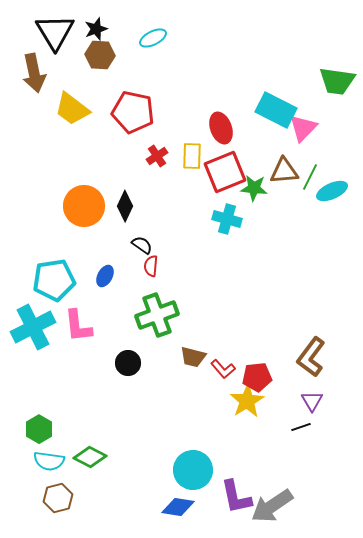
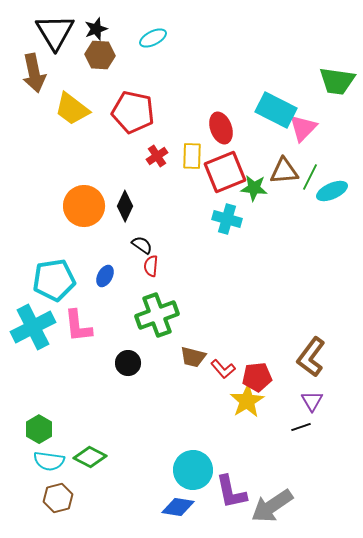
purple L-shape at (236, 497): moved 5 px left, 5 px up
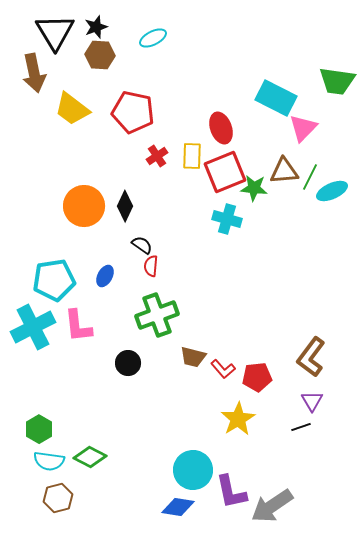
black star at (96, 29): moved 2 px up
cyan rectangle at (276, 110): moved 12 px up
yellow star at (247, 401): moved 9 px left, 18 px down
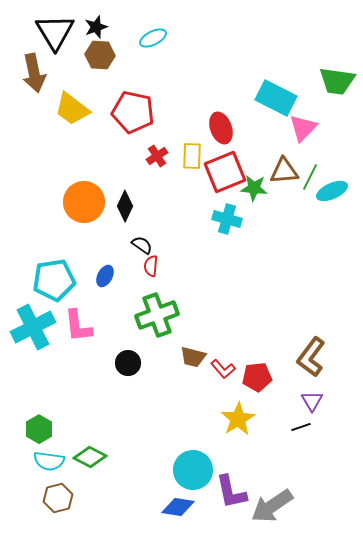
orange circle at (84, 206): moved 4 px up
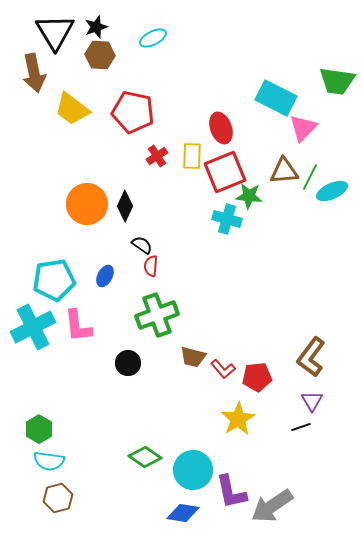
green star at (254, 188): moved 5 px left, 8 px down
orange circle at (84, 202): moved 3 px right, 2 px down
green diamond at (90, 457): moved 55 px right; rotated 8 degrees clockwise
blue diamond at (178, 507): moved 5 px right, 6 px down
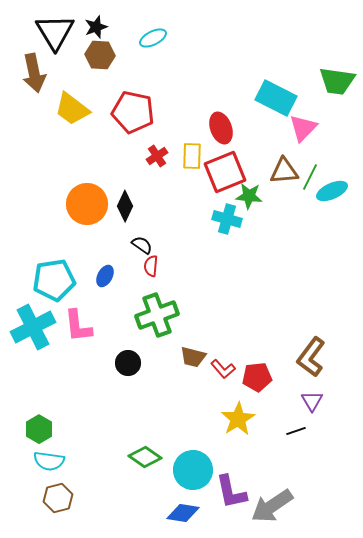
black line at (301, 427): moved 5 px left, 4 px down
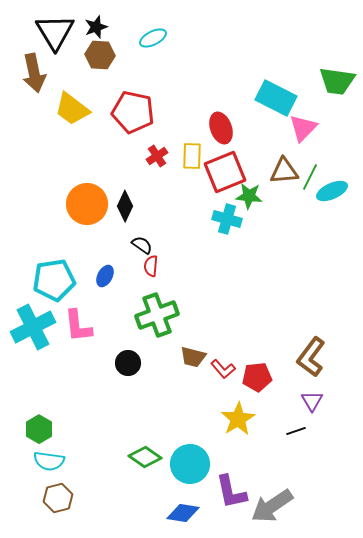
cyan circle at (193, 470): moved 3 px left, 6 px up
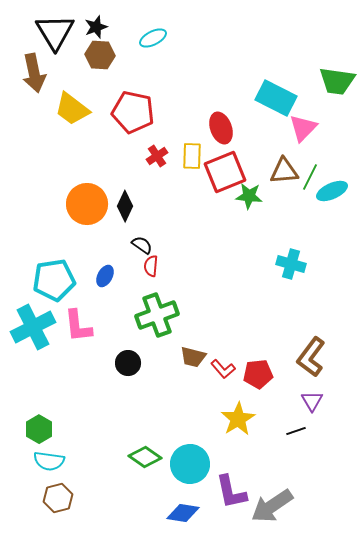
cyan cross at (227, 219): moved 64 px right, 45 px down
red pentagon at (257, 377): moved 1 px right, 3 px up
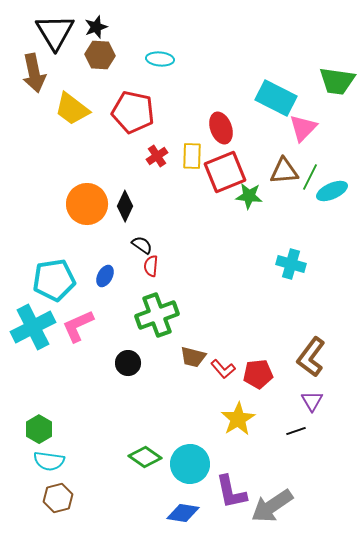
cyan ellipse at (153, 38): moved 7 px right, 21 px down; rotated 32 degrees clockwise
pink L-shape at (78, 326): rotated 72 degrees clockwise
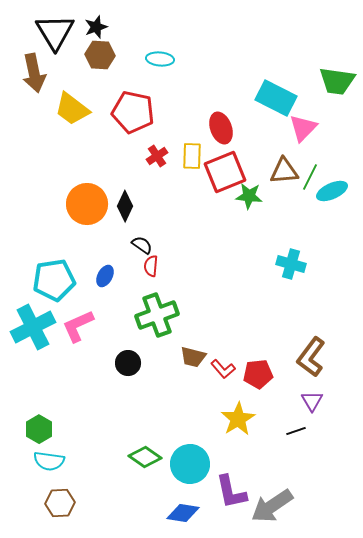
brown hexagon at (58, 498): moved 2 px right, 5 px down; rotated 12 degrees clockwise
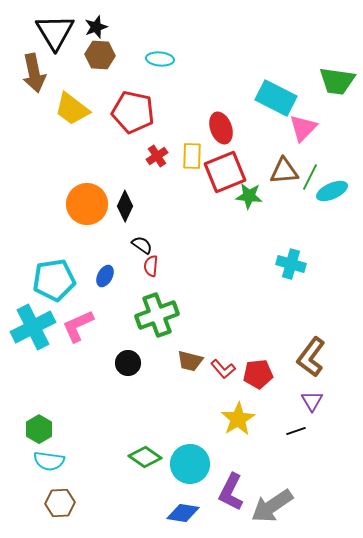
brown trapezoid at (193, 357): moved 3 px left, 4 px down
purple L-shape at (231, 492): rotated 39 degrees clockwise
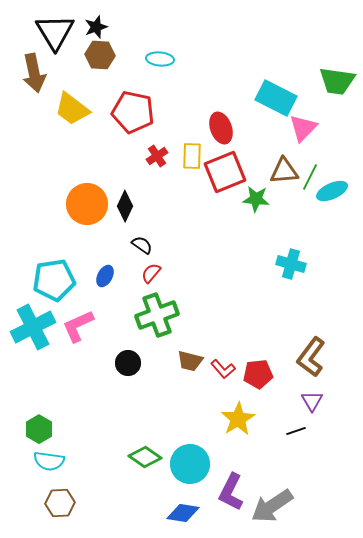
green star at (249, 196): moved 7 px right, 3 px down
red semicircle at (151, 266): moved 7 px down; rotated 35 degrees clockwise
